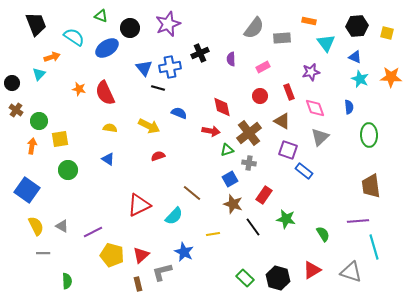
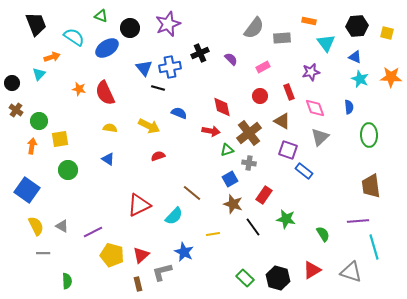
purple semicircle at (231, 59): rotated 136 degrees clockwise
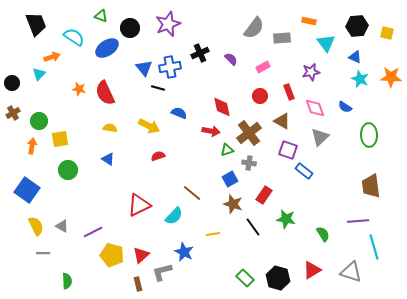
blue semicircle at (349, 107): moved 4 px left; rotated 128 degrees clockwise
brown cross at (16, 110): moved 3 px left, 3 px down; rotated 24 degrees clockwise
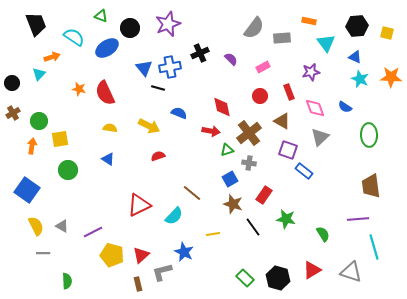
purple line at (358, 221): moved 2 px up
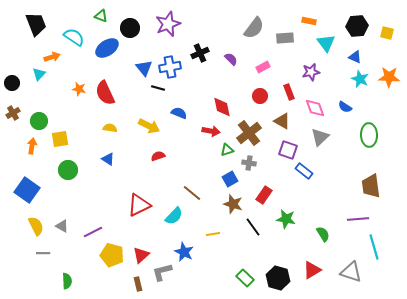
gray rectangle at (282, 38): moved 3 px right
orange star at (391, 77): moved 2 px left
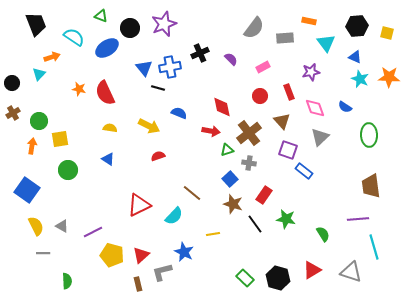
purple star at (168, 24): moved 4 px left
brown triangle at (282, 121): rotated 18 degrees clockwise
blue square at (230, 179): rotated 14 degrees counterclockwise
black line at (253, 227): moved 2 px right, 3 px up
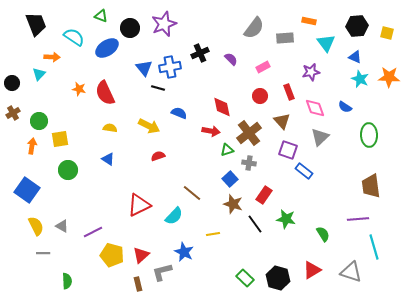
orange arrow at (52, 57): rotated 21 degrees clockwise
